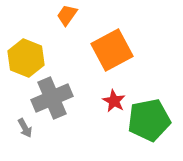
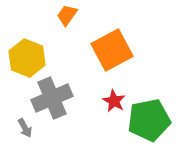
yellow hexagon: moved 1 px right
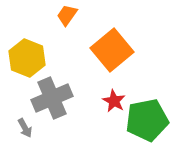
orange square: rotated 12 degrees counterclockwise
green pentagon: moved 2 px left
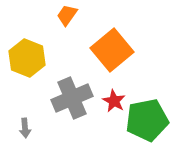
gray cross: moved 20 px right
gray arrow: rotated 24 degrees clockwise
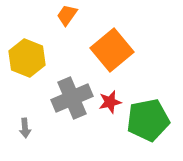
red star: moved 4 px left, 1 px down; rotated 30 degrees clockwise
green pentagon: moved 1 px right
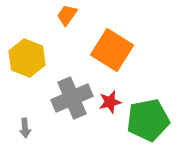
orange square: rotated 18 degrees counterclockwise
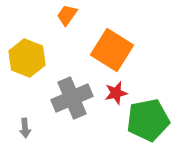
red star: moved 6 px right, 9 px up
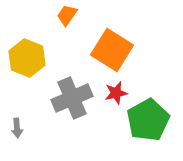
green pentagon: rotated 18 degrees counterclockwise
gray arrow: moved 8 px left
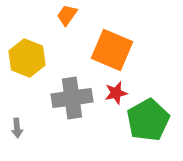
orange square: rotated 9 degrees counterclockwise
gray cross: rotated 15 degrees clockwise
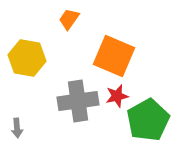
orange trapezoid: moved 2 px right, 4 px down
orange square: moved 2 px right, 6 px down
yellow hexagon: rotated 12 degrees counterclockwise
red star: moved 1 px right, 3 px down
gray cross: moved 6 px right, 3 px down
